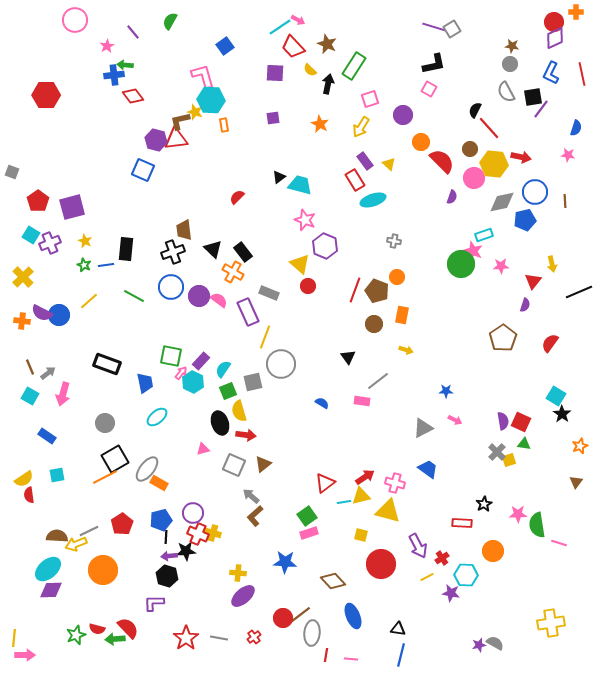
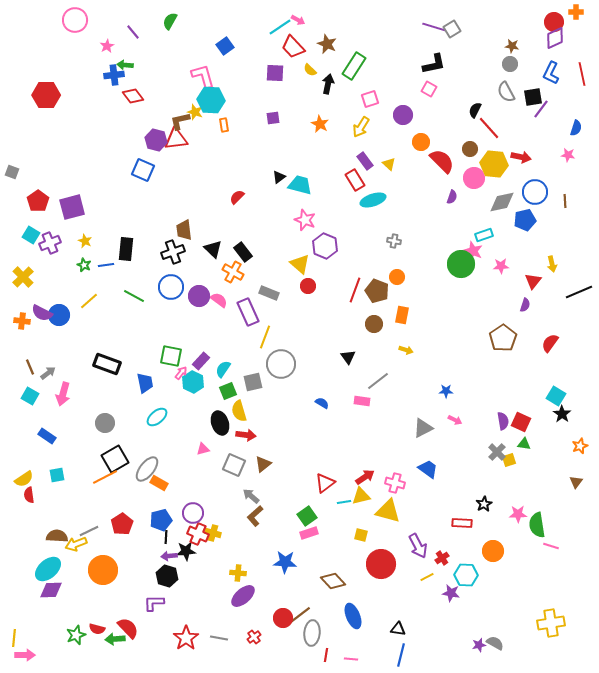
pink line at (559, 543): moved 8 px left, 3 px down
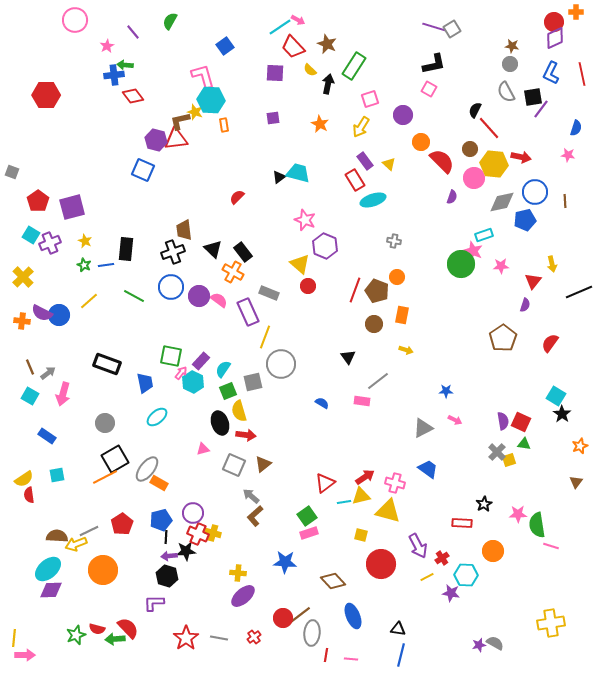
cyan trapezoid at (300, 185): moved 2 px left, 12 px up
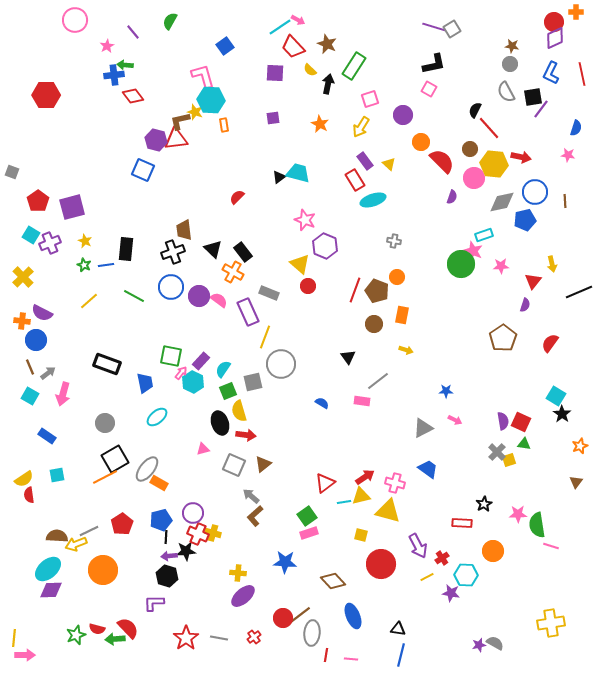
blue circle at (59, 315): moved 23 px left, 25 px down
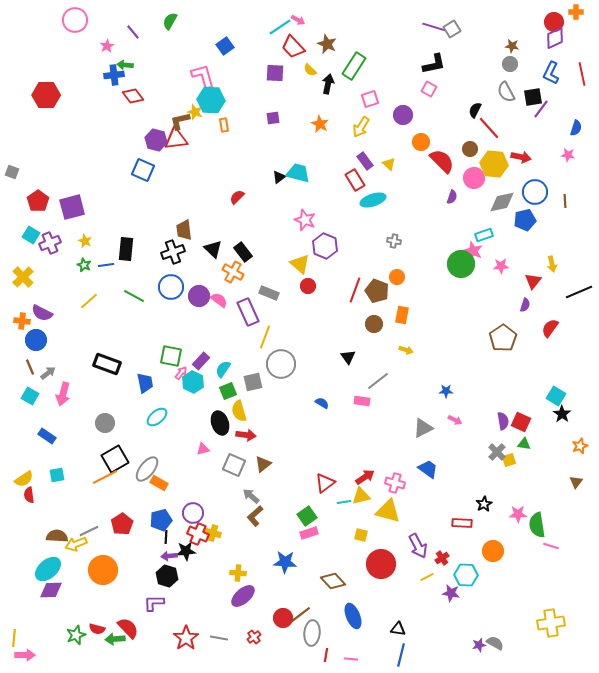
red semicircle at (550, 343): moved 15 px up
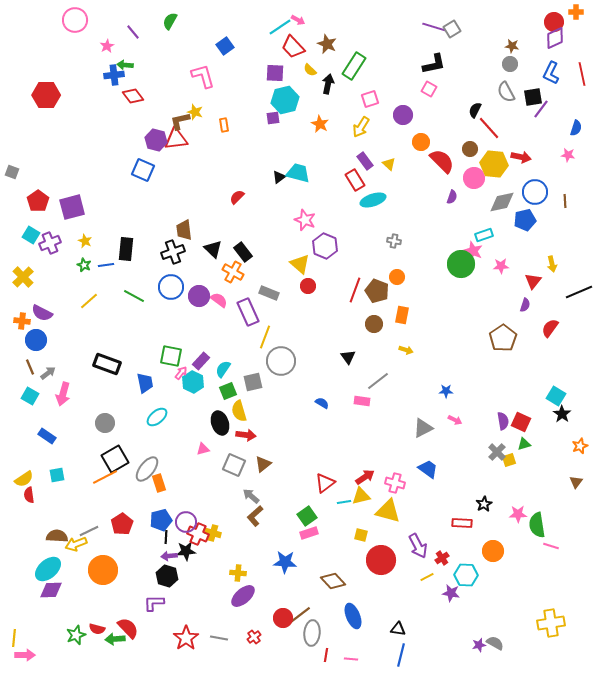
cyan hexagon at (211, 100): moved 74 px right; rotated 16 degrees counterclockwise
gray circle at (281, 364): moved 3 px up
green triangle at (524, 444): rotated 24 degrees counterclockwise
orange rectangle at (159, 483): rotated 42 degrees clockwise
purple circle at (193, 513): moved 7 px left, 9 px down
red circle at (381, 564): moved 4 px up
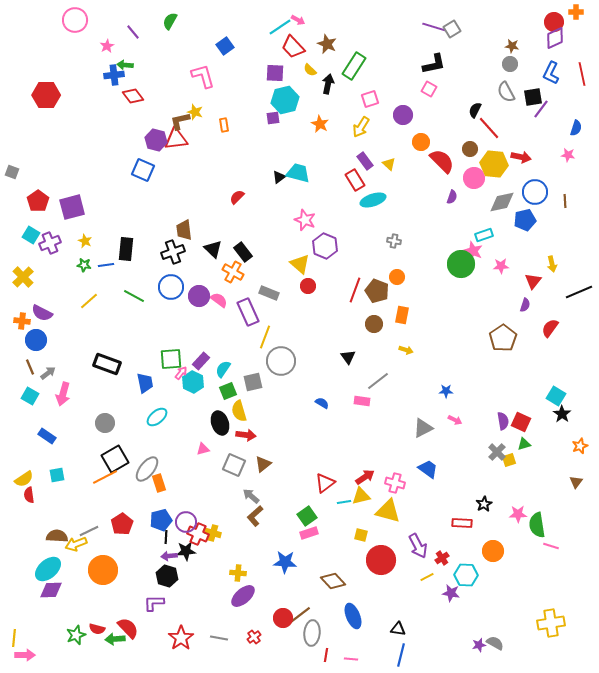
green star at (84, 265): rotated 16 degrees counterclockwise
green square at (171, 356): moved 3 px down; rotated 15 degrees counterclockwise
red star at (186, 638): moved 5 px left
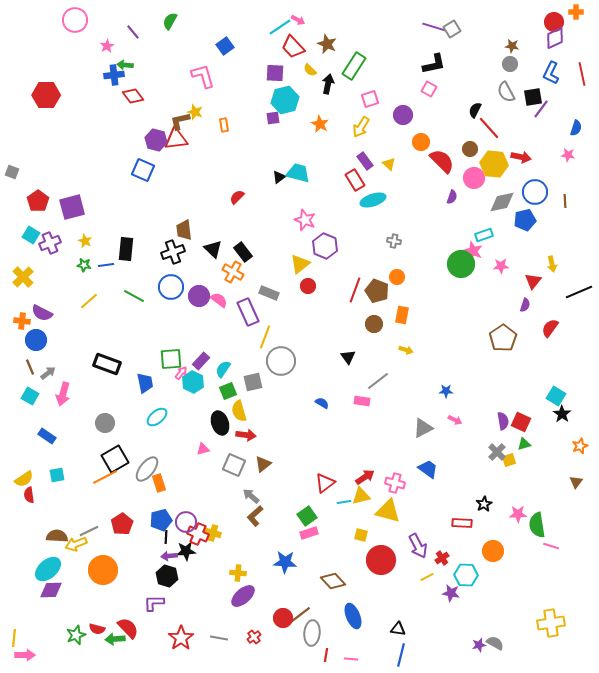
yellow triangle at (300, 264): rotated 40 degrees clockwise
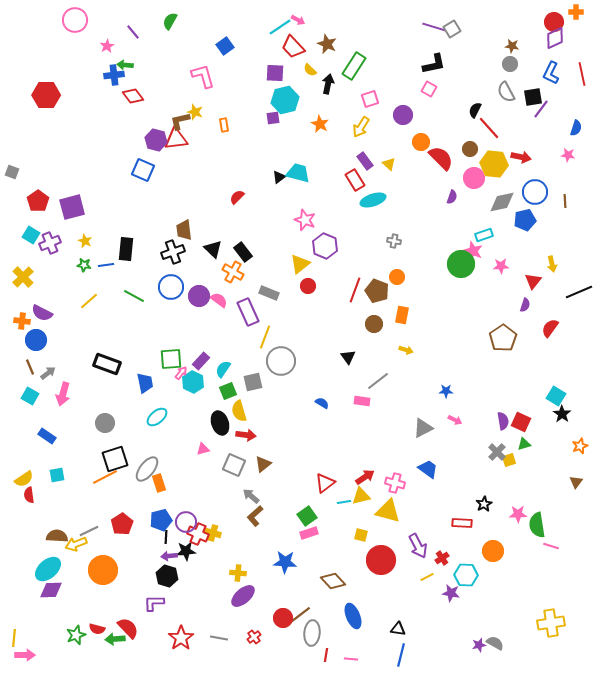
red semicircle at (442, 161): moved 1 px left, 3 px up
black square at (115, 459): rotated 12 degrees clockwise
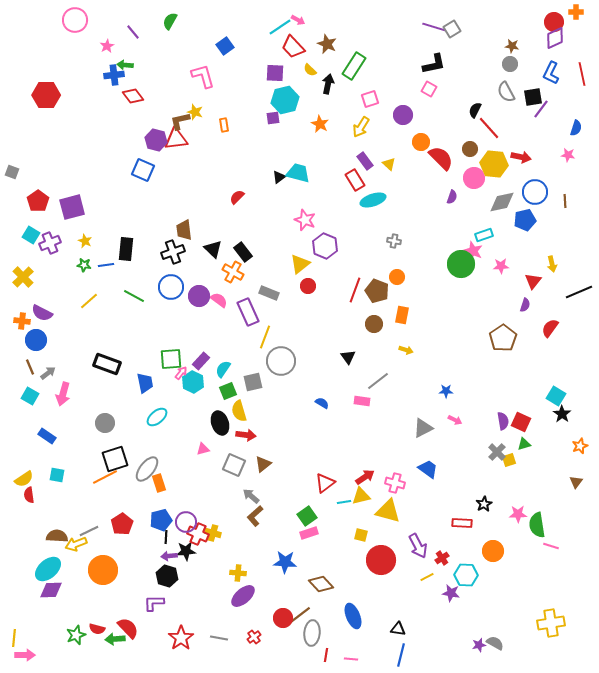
cyan square at (57, 475): rotated 21 degrees clockwise
brown diamond at (333, 581): moved 12 px left, 3 px down
